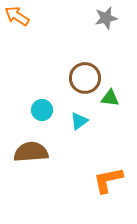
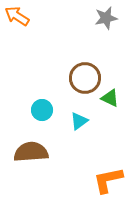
green triangle: rotated 18 degrees clockwise
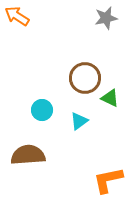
brown semicircle: moved 3 px left, 3 px down
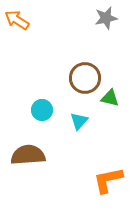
orange arrow: moved 4 px down
green triangle: rotated 12 degrees counterclockwise
cyan triangle: rotated 12 degrees counterclockwise
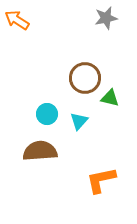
cyan circle: moved 5 px right, 4 px down
brown semicircle: moved 12 px right, 4 px up
orange L-shape: moved 7 px left
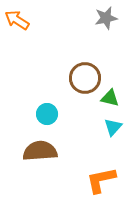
cyan triangle: moved 34 px right, 6 px down
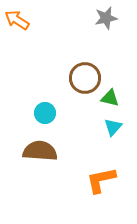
cyan circle: moved 2 px left, 1 px up
brown semicircle: rotated 8 degrees clockwise
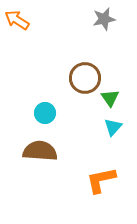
gray star: moved 2 px left, 1 px down
green triangle: rotated 42 degrees clockwise
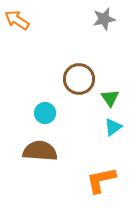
brown circle: moved 6 px left, 1 px down
cyan triangle: rotated 12 degrees clockwise
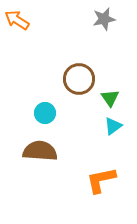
cyan triangle: moved 1 px up
